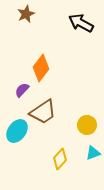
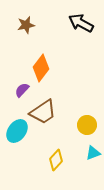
brown star: moved 11 px down; rotated 12 degrees clockwise
yellow diamond: moved 4 px left, 1 px down
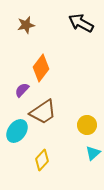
cyan triangle: rotated 21 degrees counterclockwise
yellow diamond: moved 14 px left
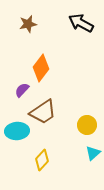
brown star: moved 2 px right, 1 px up
cyan ellipse: rotated 50 degrees clockwise
